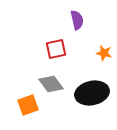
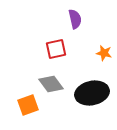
purple semicircle: moved 2 px left, 1 px up
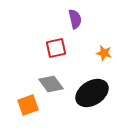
red square: moved 1 px up
black ellipse: rotated 20 degrees counterclockwise
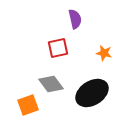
red square: moved 2 px right
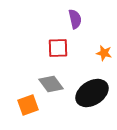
red square: rotated 10 degrees clockwise
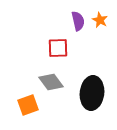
purple semicircle: moved 3 px right, 2 px down
orange star: moved 4 px left, 33 px up; rotated 14 degrees clockwise
gray diamond: moved 2 px up
black ellipse: rotated 52 degrees counterclockwise
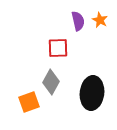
gray diamond: rotated 65 degrees clockwise
orange square: moved 1 px right, 3 px up
